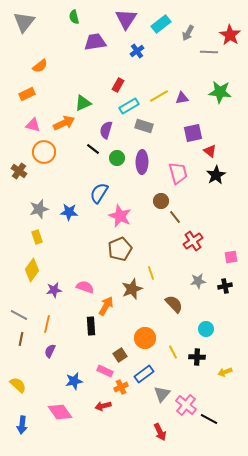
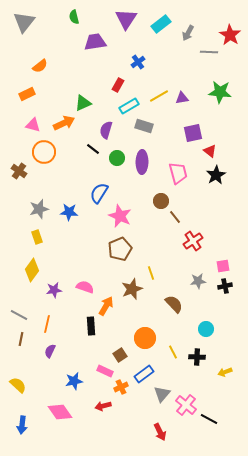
blue cross at (137, 51): moved 1 px right, 11 px down
pink square at (231, 257): moved 8 px left, 9 px down
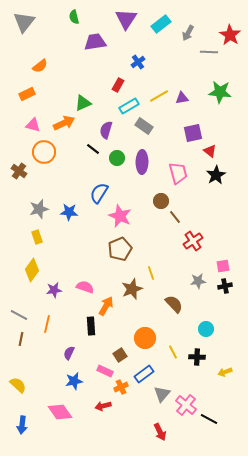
gray rectangle at (144, 126): rotated 18 degrees clockwise
purple semicircle at (50, 351): moved 19 px right, 2 px down
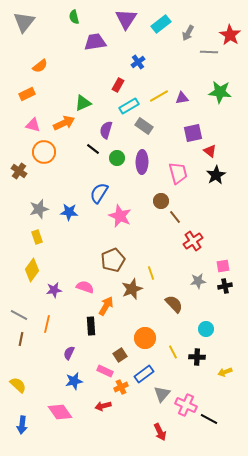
brown pentagon at (120, 249): moved 7 px left, 11 px down
pink cross at (186, 405): rotated 15 degrees counterclockwise
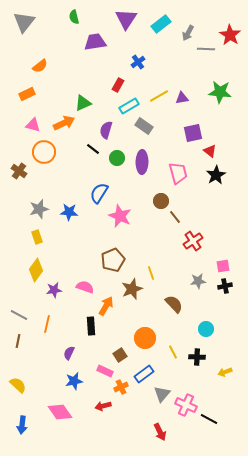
gray line at (209, 52): moved 3 px left, 3 px up
yellow diamond at (32, 270): moved 4 px right
brown line at (21, 339): moved 3 px left, 2 px down
